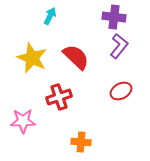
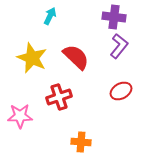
pink star: moved 3 px left, 5 px up
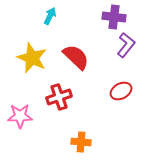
purple L-shape: moved 7 px right, 1 px up
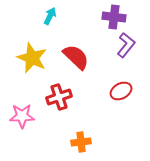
pink star: moved 2 px right
orange cross: rotated 12 degrees counterclockwise
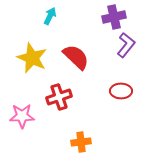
purple cross: rotated 20 degrees counterclockwise
red ellipse: rotated 30 degrees clockwise
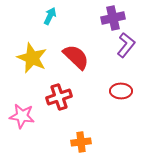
purple cross: moved 1 px left, 1 px down
pink star: rotated 10 degrees clockwise
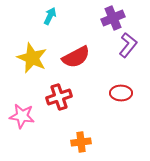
purple cross: rotated 10 degrees counterclockwise
purple L-shape: moved 2 px right
red semicircle: rotated 108 degrees clockwise
red ellipse: moved 2 px down
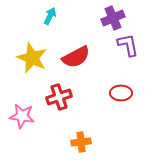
purple L-shape: rotated 50 degrees counterclockwise
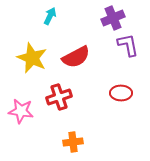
pink star: moved 1 px left, 5 px up
orange cross: moved 8 px left
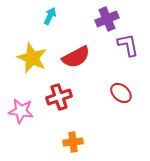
purple cross: moved 6 px left, 1 px down
red ellipse: rotated 40 degrees clockwise
